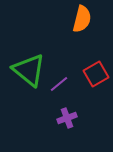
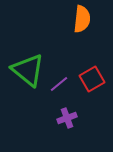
orange semicircle: rotated 8 degrees counterclockwise
green triangle: moved 1 px left
red square: moved 4 px left, 5 px down
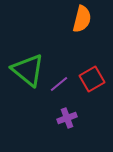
orange semicircle: rotated 8 degrees clockwise
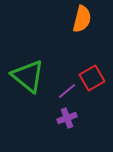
green triangle: moved 6 px down
red square: moved 1 px up
purple line: moved 8 px right, 7 px down
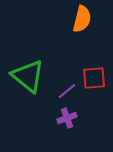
red square: moved 2 px right; rotated 25 degrees clockwise
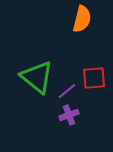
green triangle: moved 9 px right, 1 px down
purple cross: moved 2 px right, 3 px up
